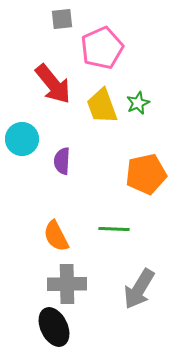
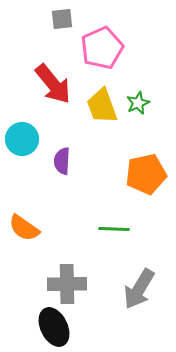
orange semicircle: moved 32 px left, 8 px up; rotated 28 degrees counterclockwise
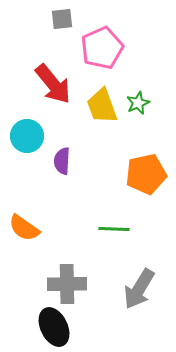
cyan circle: moved 5 px right, 3 px up
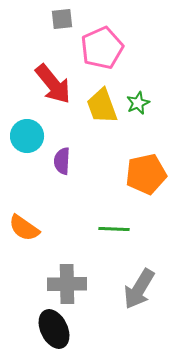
black ellipse: moved 2 px down
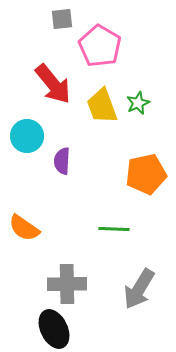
pink pentagon: moved 2 px left, 2 px up; rotated 18 degrees counterclockwise
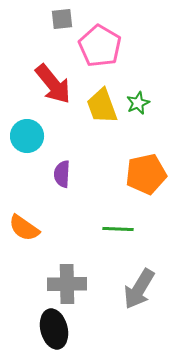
purple semicircle: moved 13 px down
green line: moved 4 px right
black ellipse: rotated 12 degrees clockwise
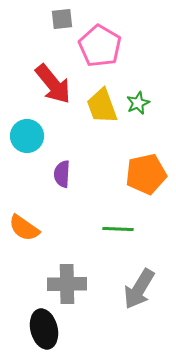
black ellipse: moved 10 px left
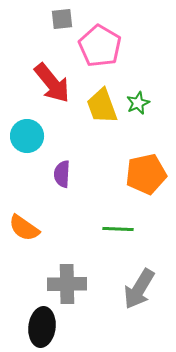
red arrow: moved 1 px left, 1 px up
black ellipse: moved 2 px left, 2 px up; rotated 21 degrees clockwise
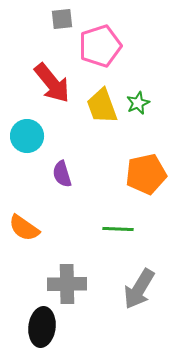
pink pentagon: rotated 24 degrees clockwise
purple semicircle: rotated 20 degrees counterclockwise
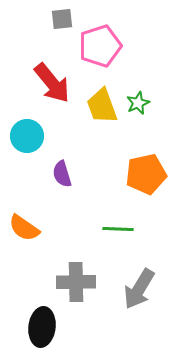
gray cross: moved 9 px right, 2 px up
